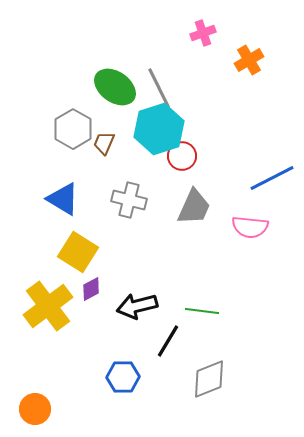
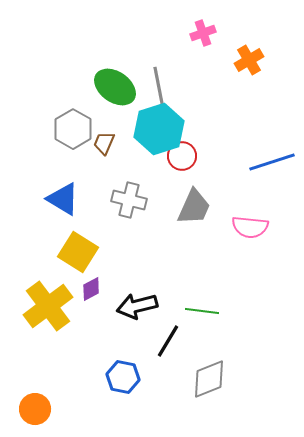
gray line: rotated 15 degrees clockwise
blue line: moved 16 px up; rotated 9 degrees clockwise
blue hexagon: rotated 12 degrees clockwise
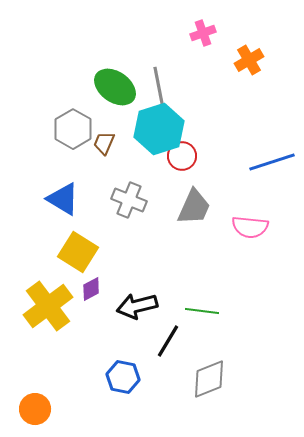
gray cross: rotated 8 degrees clockwise
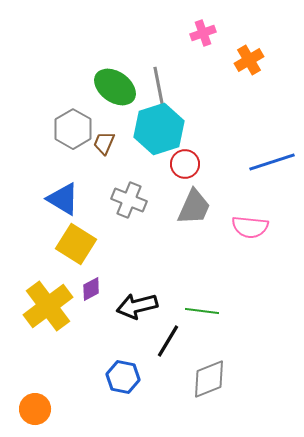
red circle: moved 3 px right, 8 px down
yellow square: moved 2 px left, 8 px up
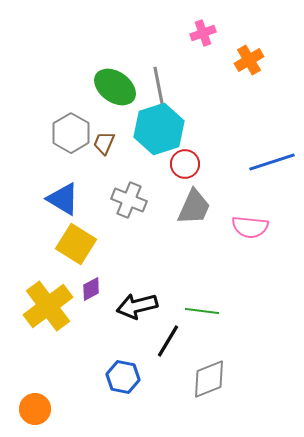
gray hexagon: moved 2 px left, 4 px down
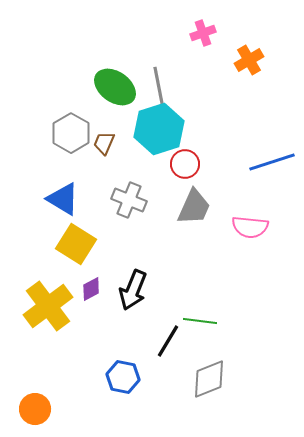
black arrow: moved 4 px left, 16 px up; rotated 54 degrees counterclockwise
green line: moved 2 px left, 10 px down
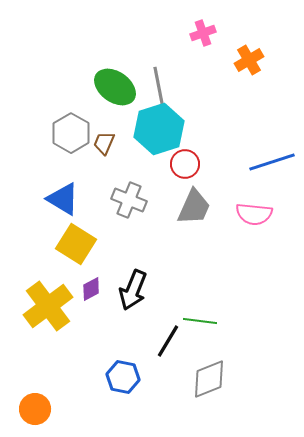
pink semicircle: moved 4 px right, 13 px up
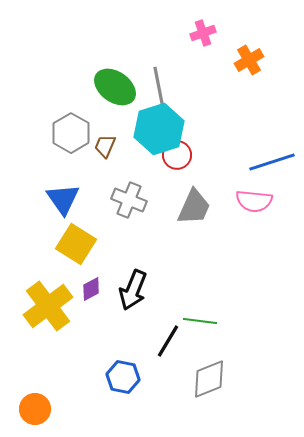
brown trapezoid: moved 1 px right, 3 px down
red circle: moved 8 px left, 9 px up
blue triangle: rotated 24 degrees clockwise
pink semicircle: moved 13 px up
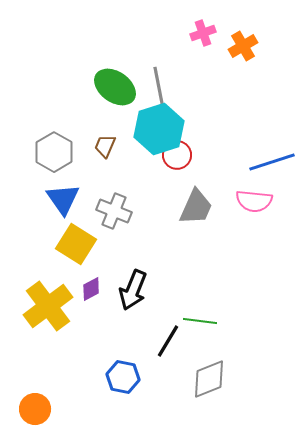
orange cross: moved 6 px left, 14 px up
gray hexagon: moved 17 px left, 19 px down
gray cross: moved 15 px left, 11 px down
gray trapezoid: moved 2 px right
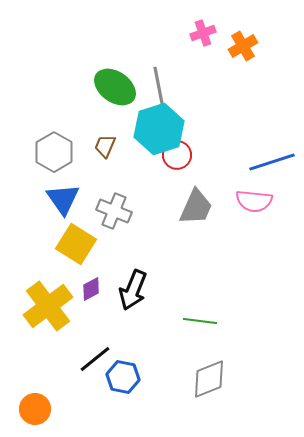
black line: moved 73 px left, 18 px down; rotated 20 degrees clockwise
